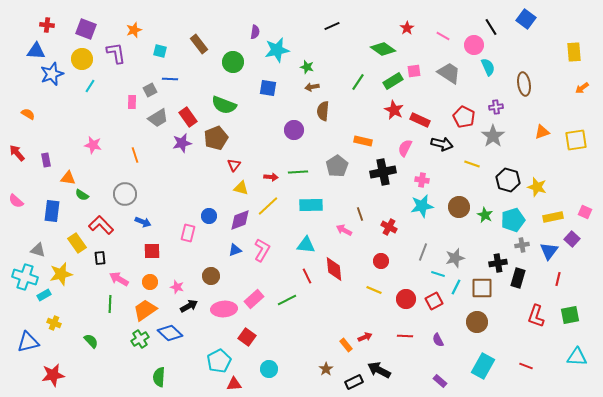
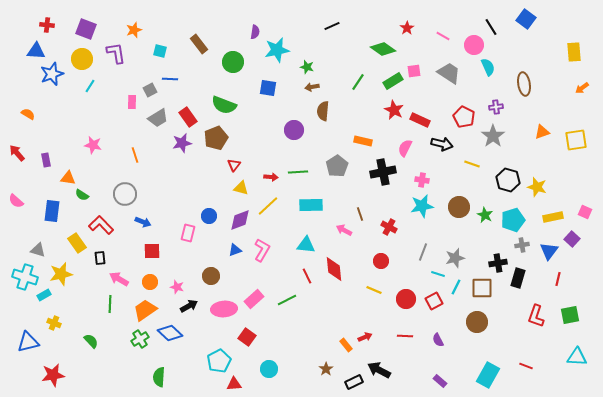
cyan rectangle at (483, 366): moved 5 px right, 9 px down
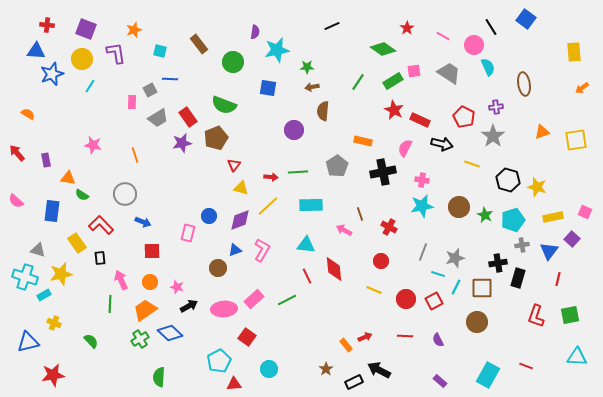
green star at (307, 67): rotated 16 degrees counterclockwise
brown circle at (211, 276): moved 7 px right, 8 px up
pink arrow at (119, 279): moved 2 px right, 1 px down; rotated 36 degrees clockwise
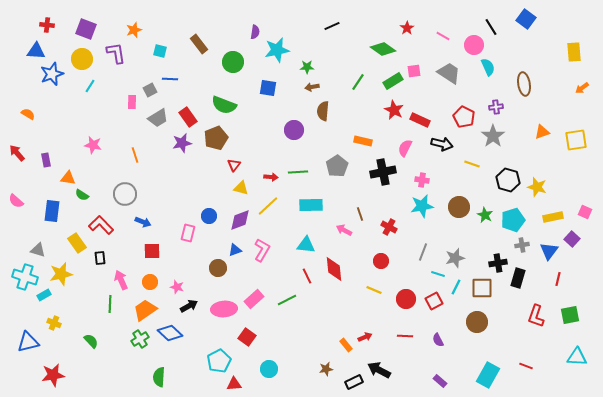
brown star at (326, 369): rotated 24 degrees clockwise
